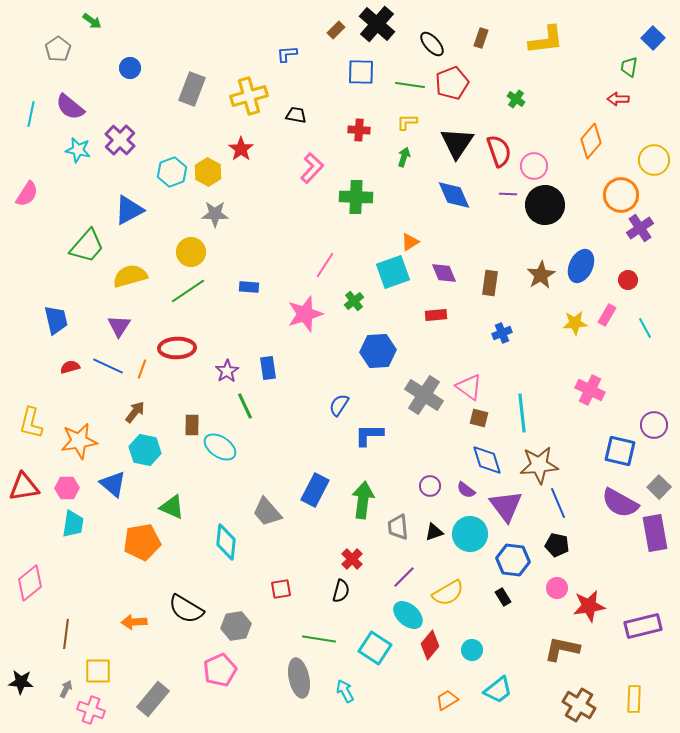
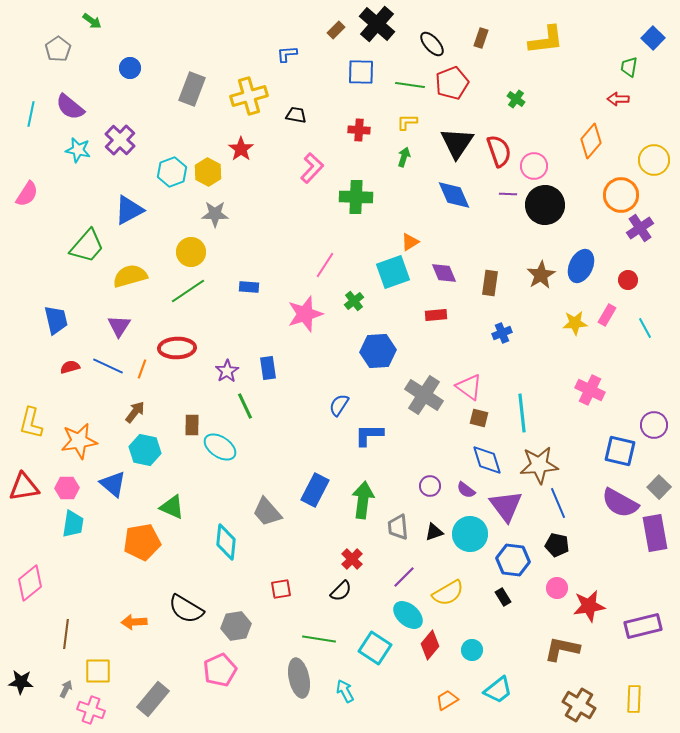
black semicircle at (341, 591): rotated 30 degrees clockwise
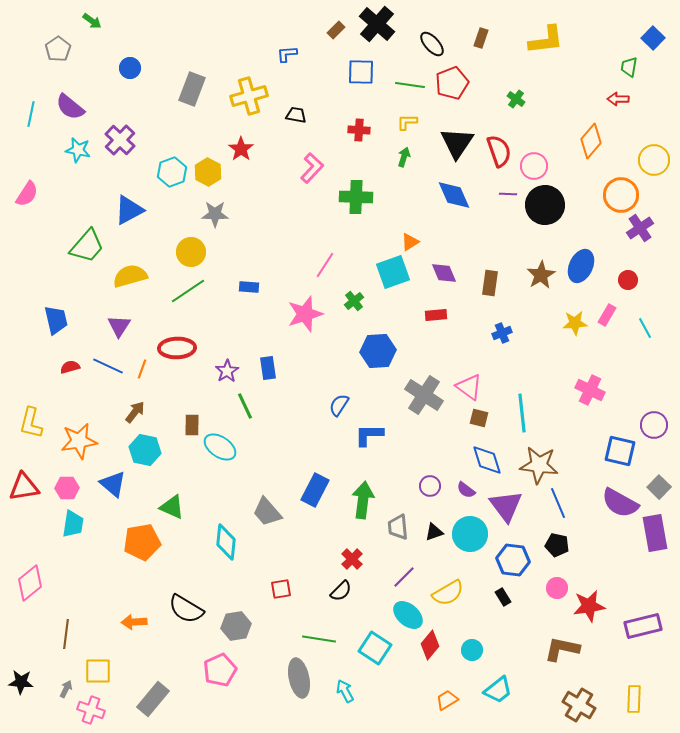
brown star at (539, 465): rotated 12 degrees clockwise
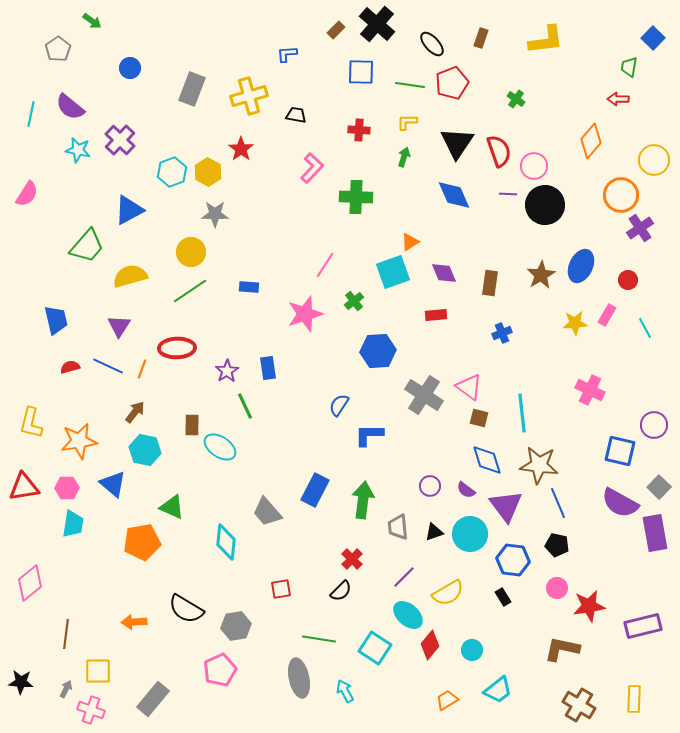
green line at (188, 291): moved 2 px right
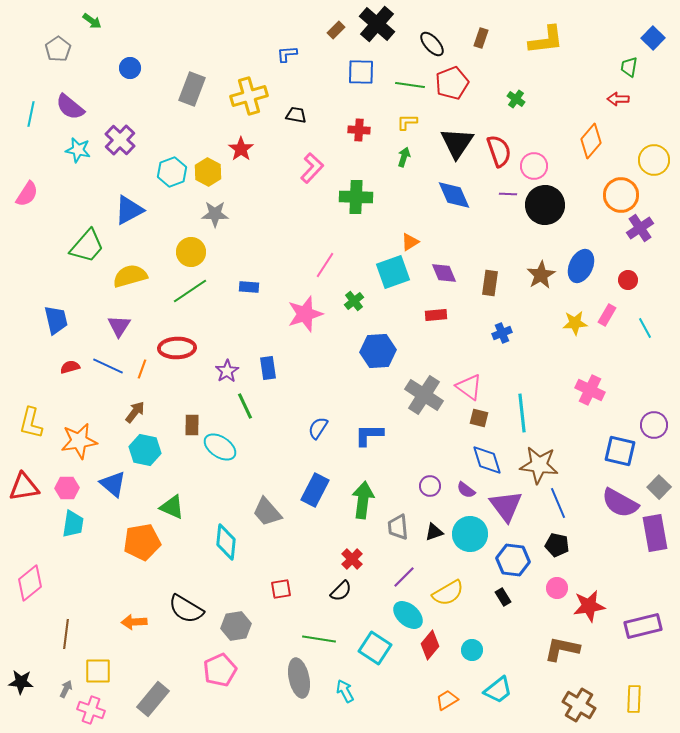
blue semicircle at (339, 405): moved 21 px left, 23 px down
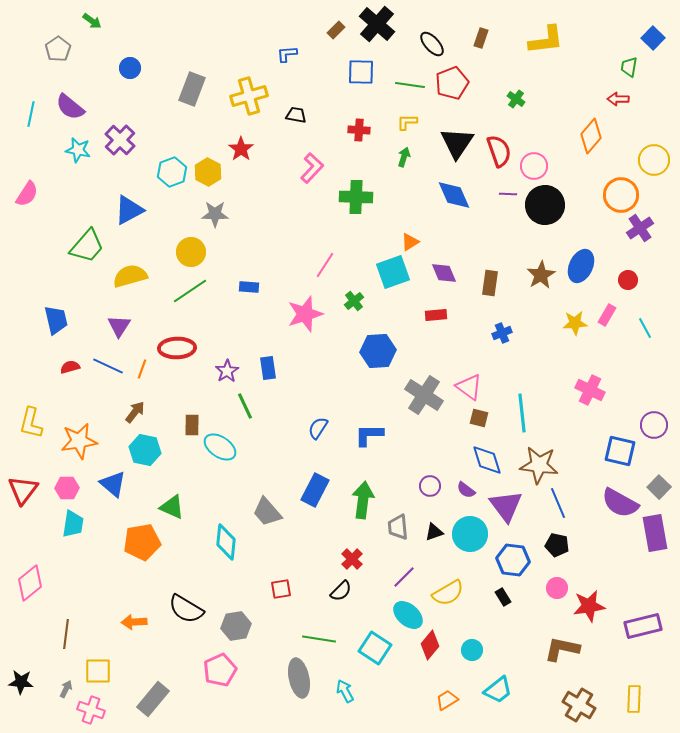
orange diamond at (591, 141): moved 5 px up
red triangle at (24, 487): moved 1 px left, 3 px down; rotated 44 degrees counterclockwise
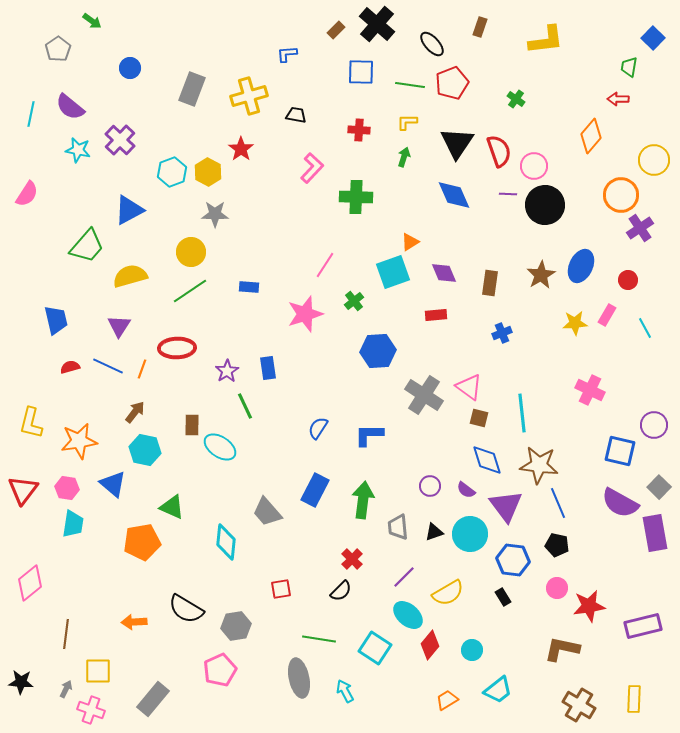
brown rectangle at (481, 38): moved 1 px left, 11 px up
pink hexagon at (67, 488): rotated 10 degrees clockwise
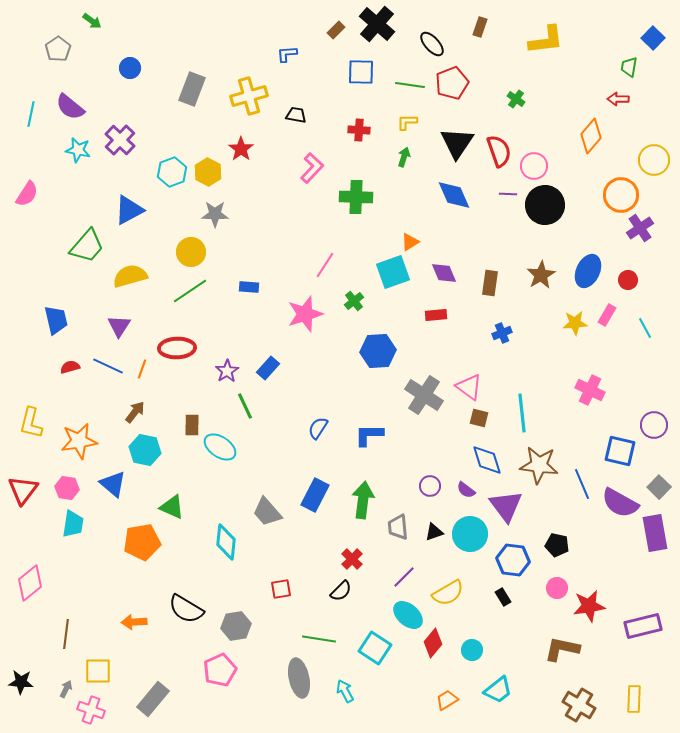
blue ellipse at (581, 266): moved 7 px right, 5 px down
blue rectangle at (268, 368): rotated 50 degrees clockwise
blue rectangle at (315, 490): moved 5 px down
blue line at (558, 503): moved 24 px right, 19 px up
red diamond at (430, 645): moved 3 px right, 2 px up
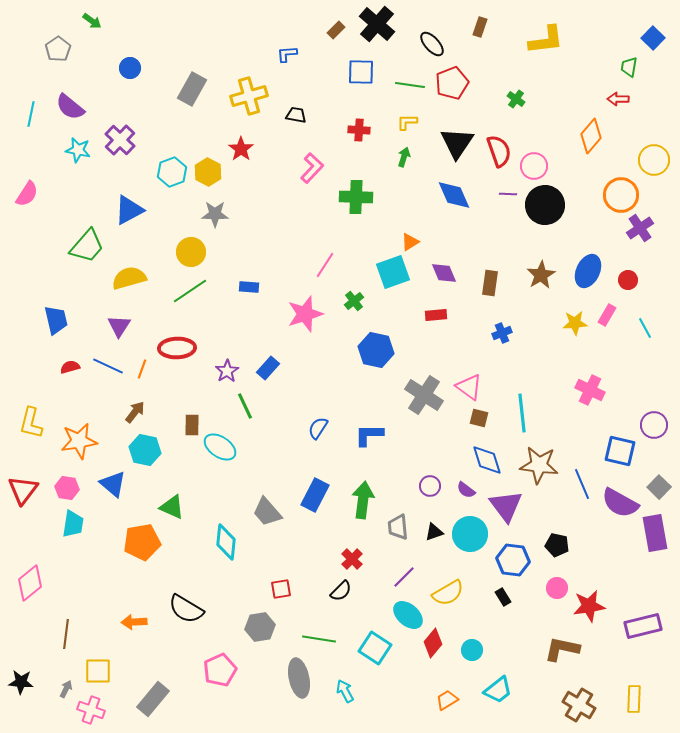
gray rectangle at (192, 89): rotated 8 degrees clockwise
yellow semicircle at (130, 276): moved 1 px left, 2 px down
blue hexagon at (378, 351): moved 2 px left, 1 px up; rotated 16 degrees clockwise
gray hexagon at (236, 626): moved 24 px right, 1 px down
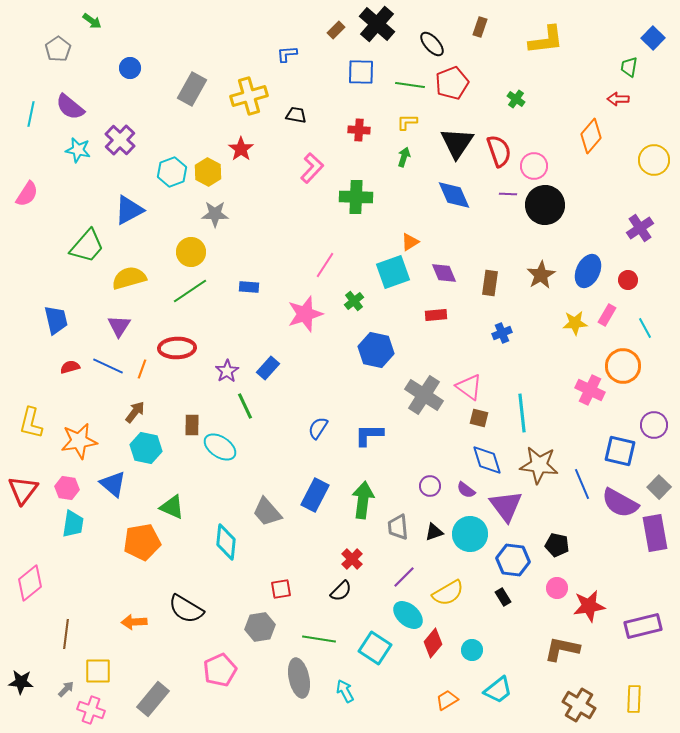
orange circle at (621, 195): moved 2 px right, 171 px down
cyan hexagon at (145, 450): moved 1 px right, 2 px up
gray arrow at (66, 689): rotated 18 degrees clockwise
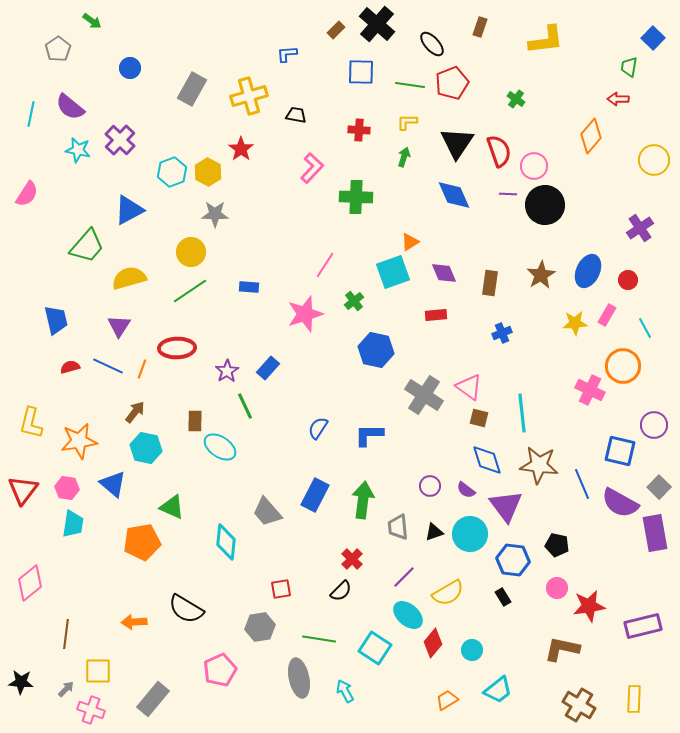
brown rectangle at (192, 425): moved 3 px right, 4 px up
